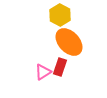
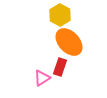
pink triangle: moved 1 px left, 6 px down
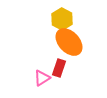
yellow hexagon: moved 2 px right, 4 px down
red rectangle: moved 1 px left, 1 px down
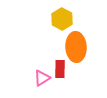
orange ellipse: moved 7 px right, 5 px down; rotated 40 degrees clockwise
red rectangle: moved 1 px right, 1 px down; rotated 18 degrees counterclockwise
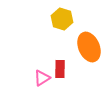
yellow hexagon: rotated 10 degrees counterclockwise
orange ellipse: moved 13 px right; rotated 20 degrees counterclockwise
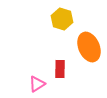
pink triangle: moved 5 px left, 6 px down
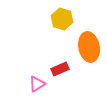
orange ellipse: rotated 12 degrees clockwise
red rectangle: rotated 66 degrees clockwise
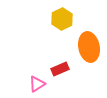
yellow hexagon: rotated 15 degrees clockwise
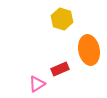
yellow hexagon: rotated 15 degrees counterclockwise
orange ellipse: moved 3 px down
